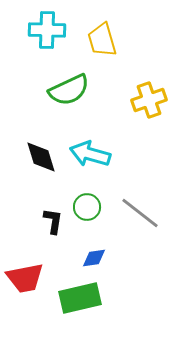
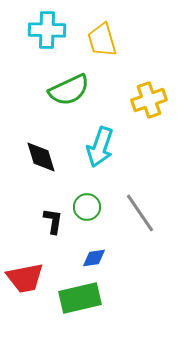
cyan arrow: moved 10 px right, 7 px up; rotated 87 degrees counterclockwise
gray line: rotated 18 degrees clockwise
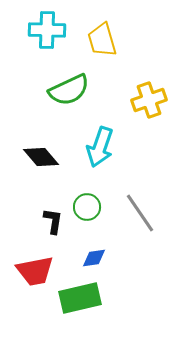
black diamond: rotated 24 degrees counterclockwise
red trapezoid: moved 10 px right, 7 px up
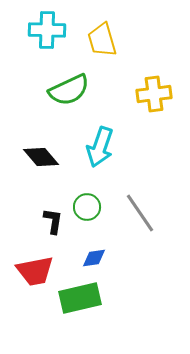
yellow cross: moved 5 px right, 6 px up; rotated 12 degrees clockwise
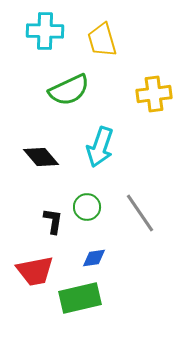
cyan cross: moved 2 px left, 1 px down
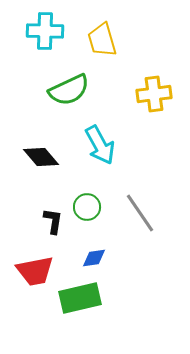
cyan arrow: moved 2 px up; rotated 48 degrees counterclockwise
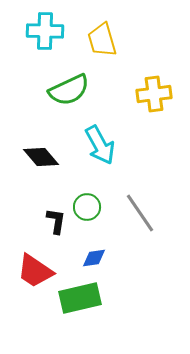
black L-shape: moved 3 px right
red trapezoid: rotated 45 degrees clockwise
